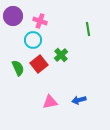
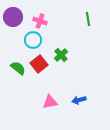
purple circle: moved 1 px down
green line: moved 10 px up
green semicircle: rotated 28 degrees counterclockwise
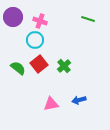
green line: rotated 64 degrees counterclockwise
cyan circle: moved 2 px right
green cross: moved 3 px right, 11 px down
pink triangle: moved 1 px right, 2 px down
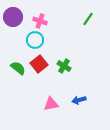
green line: rotated 72 degrees counterclockwise
green cross: rotated 16 degrees counterclockwise
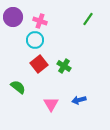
green semicircle: moved 19 px down
pink triangle: rotated 49 degrees counterclockwise
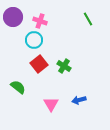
green line: rotated 64 degrees counterclockwise
cyan circle: moved 1 px left
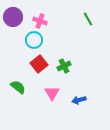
green cross: rotated 32 degrees clockwise
pink triangle: moved 1 px right, 11 px up
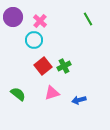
pink cross: rotated 24 degrees clockwise
red square: moved 4 px right, 2 px down
green semicircle: moved 7 px down
pink triangle: rotated 42 degrees clockwise
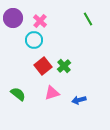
purple circle: moved 1 px down
green cross: rotated 16 degrees counterclockwise
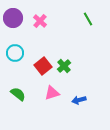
cyan circle: moved 19 px left, 13 px down
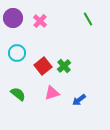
cyan circle: moved 2 px right
blue arrow: rotated 24 degrees counterclockwise
